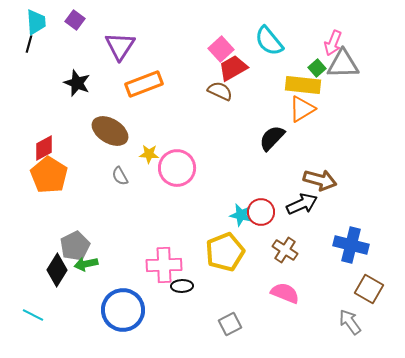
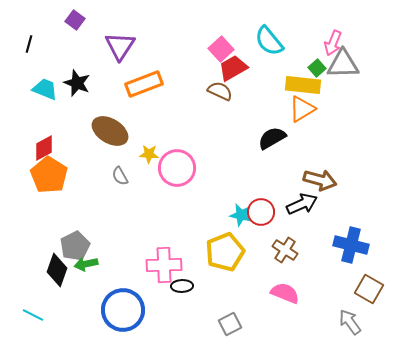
cyan trapezoid: moved 9 px right, 67 px down; rotated 64 degrees counterclockwise
black semicircle: rotated 16 degrees clockwise
black diamond: rotated 12 degrees counterclockwise
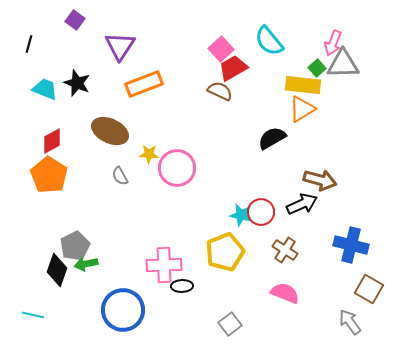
brown ellipse: rotated 6 degrees counterclockwise
red diamond: moved 8 px right, 7 px up
cyan line: rotated 15 degrees counterclockwise
gray square: rotated 10 degrees counterclockwise
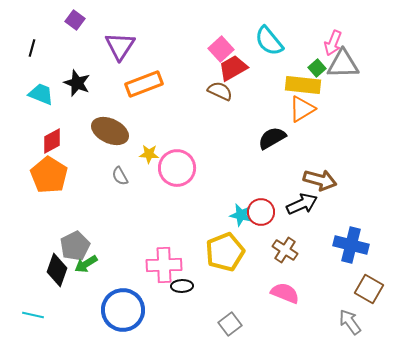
black line: moved 3 px right, 4 px down
cyan trapezoid: moved 4 px left, 5 px down
green arrow: rotated 20 degrees counterclockwise
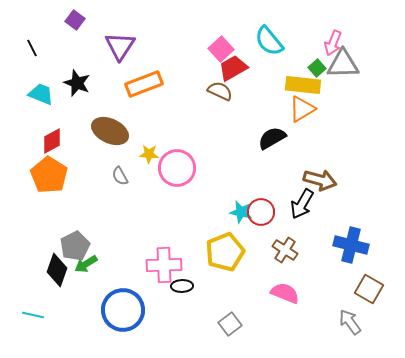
black line: rotated 42 degrees counterclockwise
black arrow: rotated 144 degrees clockwise
cyan star: moved 3 px up
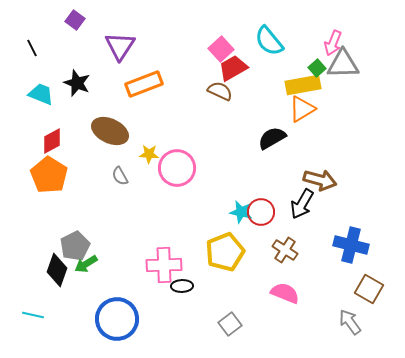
yellow rectangle: rotated 16 degrees counterclockwise
blue circle: moved 6 px left, 9 px down
